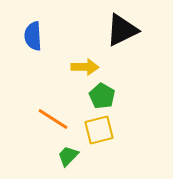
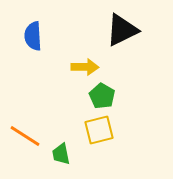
orange line: moved 28 px left, 17 px down
green trapezoid: moved 7 px left, 2 px up; rotated 55 degrees counterclockwise
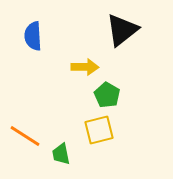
black triangle: rotated 12 degrees counterclockwise
green pentagon: moved 5 px right, 1 px up
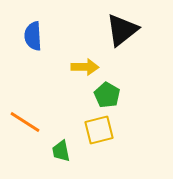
orange line: moved 14 px up
green trapezoid: moved 3 px up
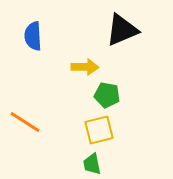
black triangle: rotated 15 degrees clockwise
green pentagon: rotated 20 degrees counterclockwise
green trapezoid: moved 31 px right, 13 px down
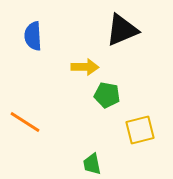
yellow square: moved 41 px right
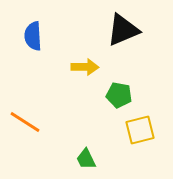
black triangle: moved 1 px right
green pentagon: moved 12 px right
green trapezoid: moved 6 px left, 5 px up; rotated 15 degrees counterclockwise
